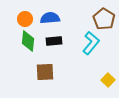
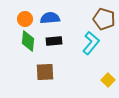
brown pentagon: rotated 15 degrees counterclockwise
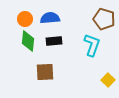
cyan L-shape: moved 1 px right, 2 px down; rotated 20 degrees counterclockwise
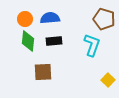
brown square: moved 2 px left
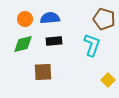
green diamond: moved 5 px left, 3 px down; rotated 70 degrees clockwise
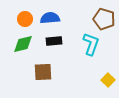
cyan L-shape: moved 1 px left, 1 px up
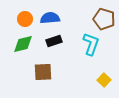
black rectangle: rotated 14 degrees counterclockwise
yellow square: moved 4 px left
